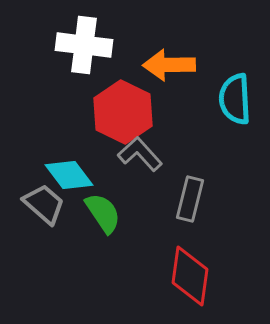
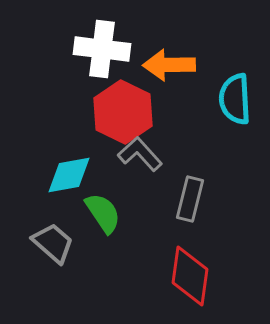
white cross: moved 18 px right, 4 px down
cyan diamond: rotated 63 degrees counterclockwise
gray trapezoid: moved 9 px right, 39 px down
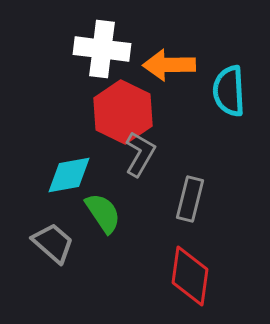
cyan semicircle: moved 6 px left, 8 px up
gray L-shape: rotated 72 degrees clockwise
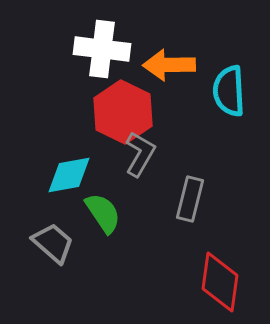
red diamond: moved 30 px right, 6 px down
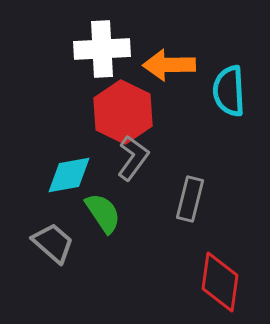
white cross: rotated 10 degrees counterclockwise
gray L-shape: moved 7 px left, 4 px down; rotated 6 degrees clockwise
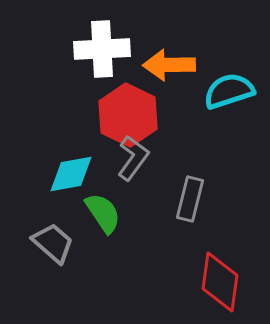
cyan semicircle: rotated 75 degrees clockwise
red hexagon: moved 5 px right, 3 px down
cyan diamond: moved 2 px right, 1 px up
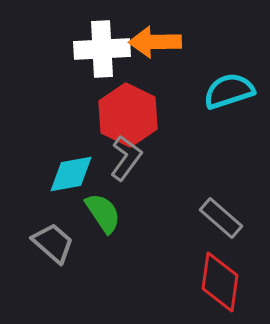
orange arrow: moved 14 px left, 23 px up
gray L-shape: moved 7 px left
gray rectangle: moved 31 px right, 19 px down; rotated 63 degrees counterclockwise
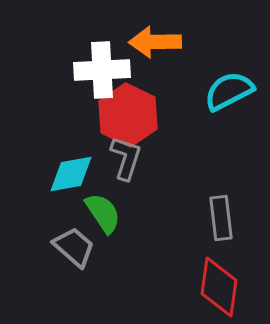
white cross: moved 21 px down
cyan semicircle: rotated 9 degrees counterclockwise
gray L-shape: rotated 18 degrees counterclockwise
gray rectangle: rotated 42 degrees clockwise
gray trapezoid: moved 21 px right, 4 px down
red diamond: moved 1 px left, 5 px down
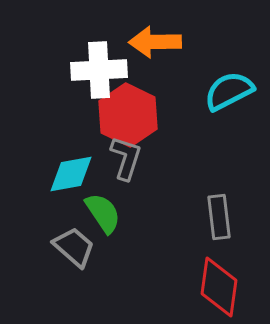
white cross: moved 3 px left
gray rectangle: moved 2 px left, 1 px up
